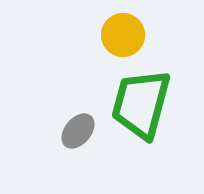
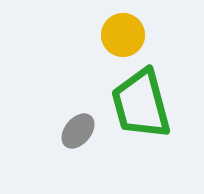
green trapezoid: rotated 30 degrees counterclockwise
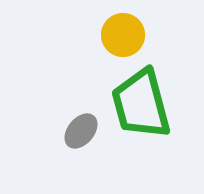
gray ellipse: moved 3 px right
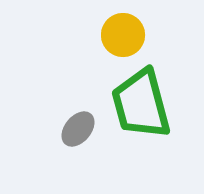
gray ellipse: moved 3 px left, 2 px up
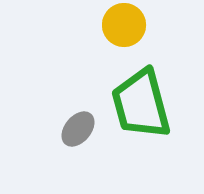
yellow circle: moved 1 px right, 10 px up
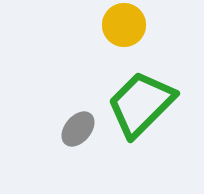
green trapezoid: rotated 60 degrees clockwise
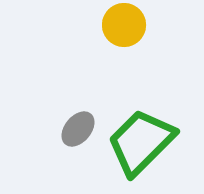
green trapezoid: moved 38 px down
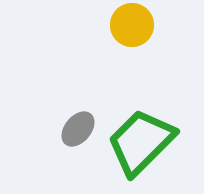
yellow circle: moved 8 px right
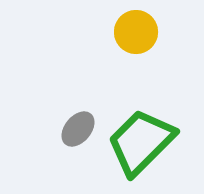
yellow circle: moved 4 px right, 7 px down
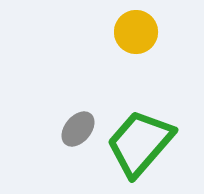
green trapezoid: moved 1 px left, 1 px down; rotated 4 degrees counterclockwise
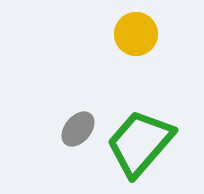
yellow circle: moved 2 px down
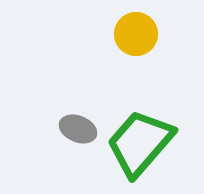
gray ellipse: rotated 72 degrees clockwise
